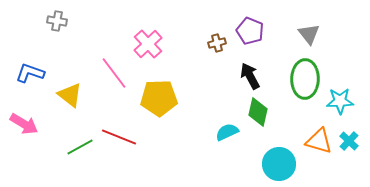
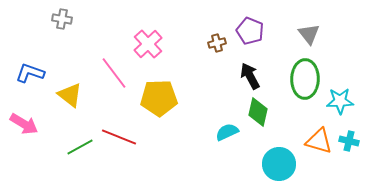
gray cross: moved 5 px right, 2 px up
cyan cross: rotated 30 degrees counterclockwise
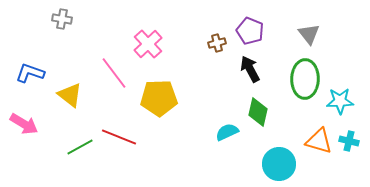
black arrow: moved 7 px up
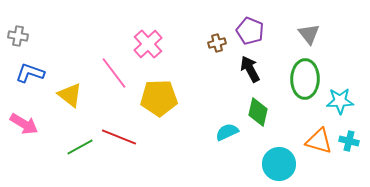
gray cross: moved 44 px left, 17 px down
